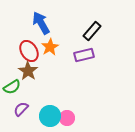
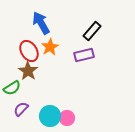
green semicircle: moved 1 px down
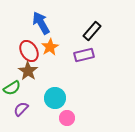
cyan circle: moved 5 px right, 18 px up
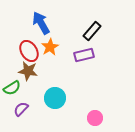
brown star: rotated 24 degrees counterclockwise
pink circle: moved 28 px right
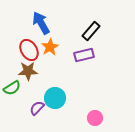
black rectangle: moved 1 px left
red ellipse: moved 1 px up
brown star: rotated 12 degrees counterclockwise
purple semicircle: moved 16 px right, 1 px up
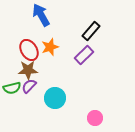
blue arrow: moved 8 px up
orange star: rotated 12 degrees clockwise
purple rectangle: rotated 30 degrees counterclockwise
brown star: moved 1 px up
green semicircle: rotated 18 degrees clockwise
purple semicircle: moved 8 px left, 22 px up
